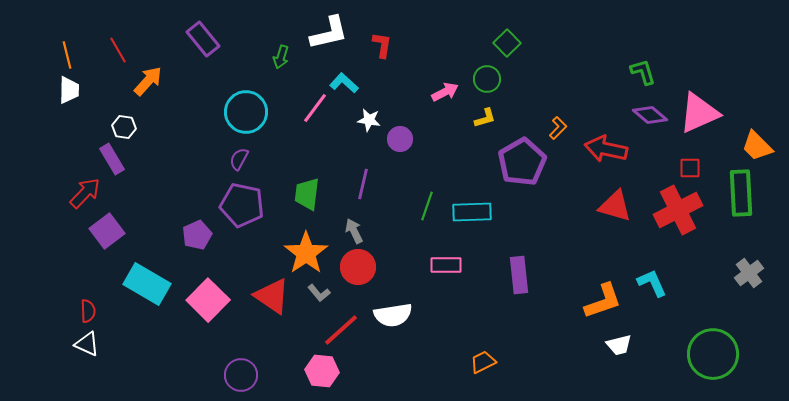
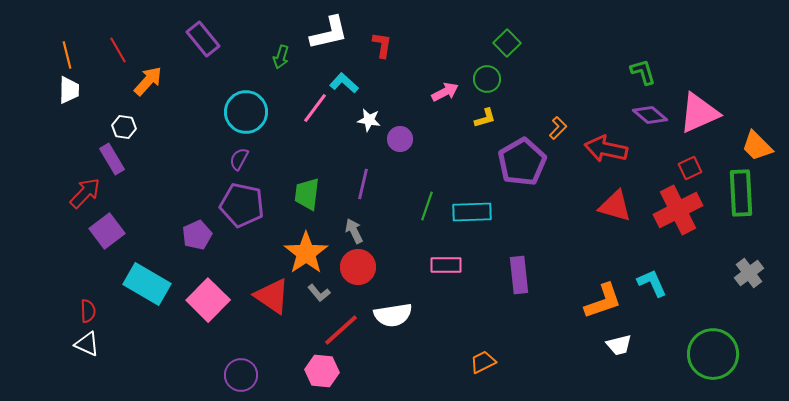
red square at (690, 168): rotated 25 degrees counterclockwise
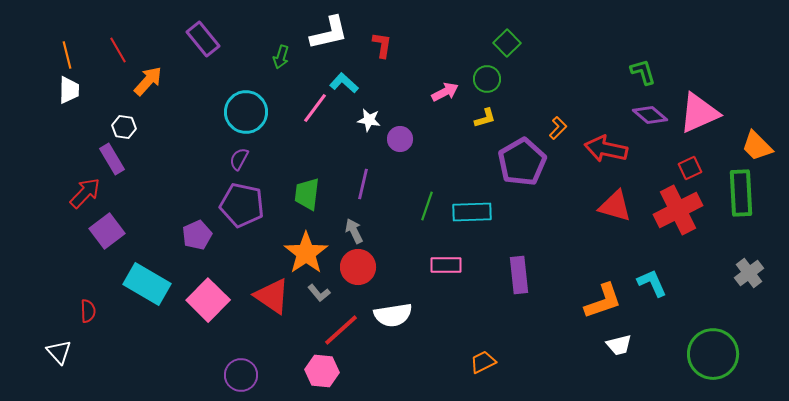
white triangle at (87, 344): moved 28 px left, 8 px down; rotated 24 degrees clockwise
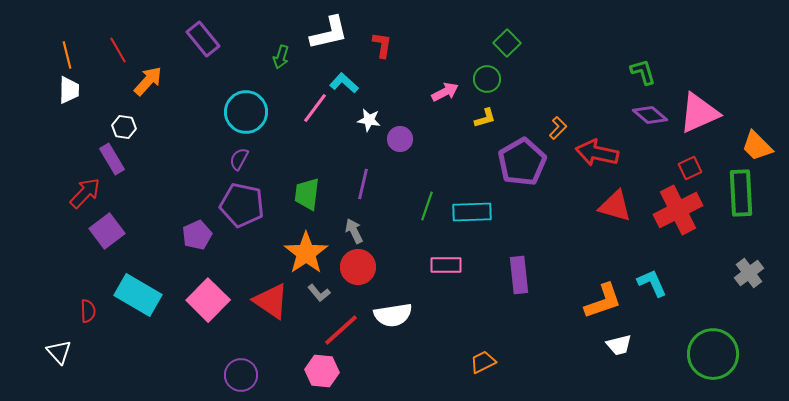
red arrow at (606, 149): moved 9 px left, 4 px down
cyan rectangle at (147, 284): moved 9 px left, 11 px down
red triangle at (272, 296): moved 1 px left, 5 px down
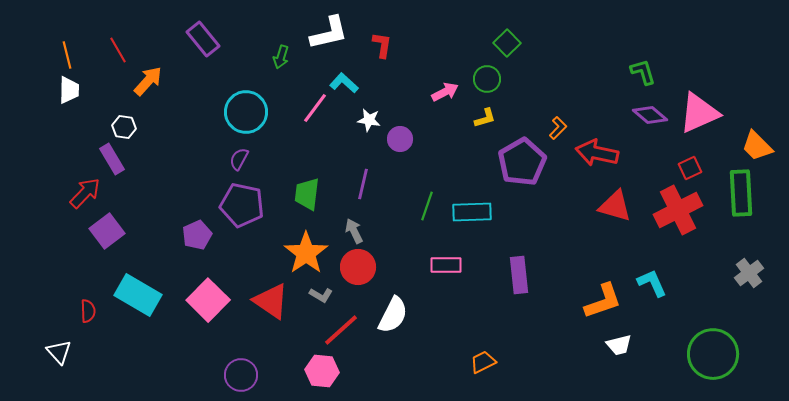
gray L-shape at (319, 293): moved 2 px right, 2 px down; rotated 20 degrees counterclockwise
white semicircle at (393, 315): rotated 54 degrees counterclockwise
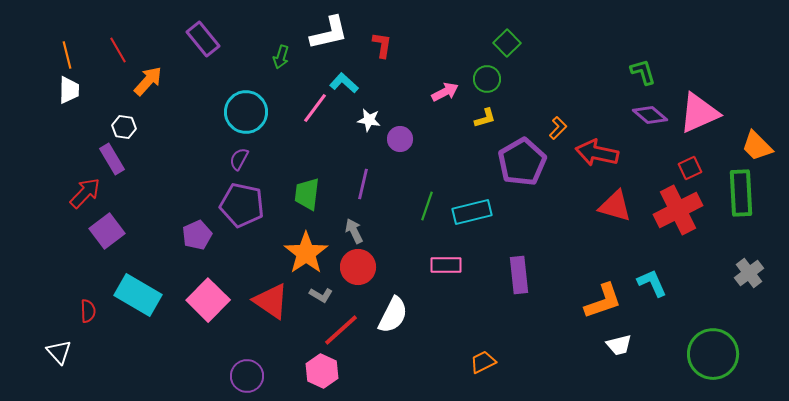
cyan rectangle at (472, 212): rotated 12 degrees counterclockwise
pink hexagon at (322, 371): rotated 20 degrees clockwise
purple circle at (241, 375): moved 6 px right, 1 px down
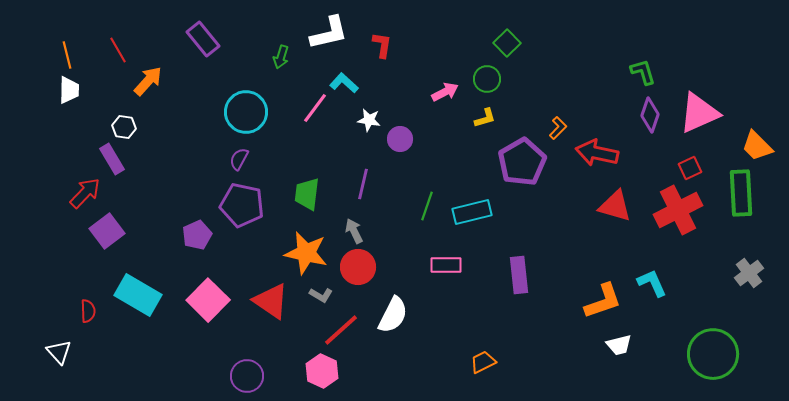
purple diamond at (650, 115): rotated 68 degrees clockwise
orange star at (306, 253): rotated 24 degrees counterclockwise
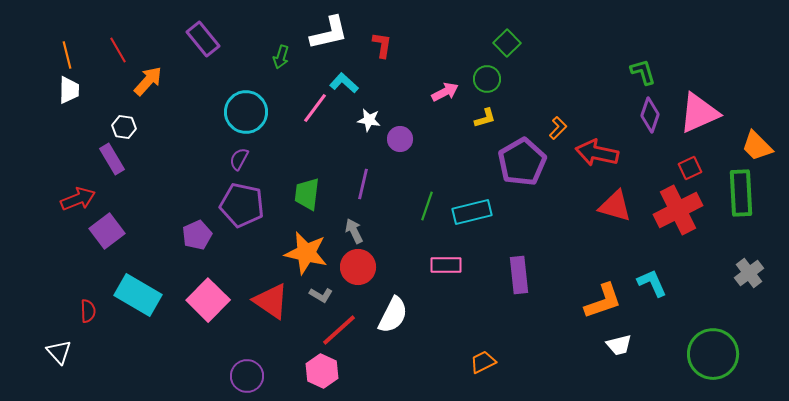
red arrow at (85, 193): moved 7 px left, 6 px down; rotated 24 degrees clockwise
red line at (341, 330): moved 2 px left
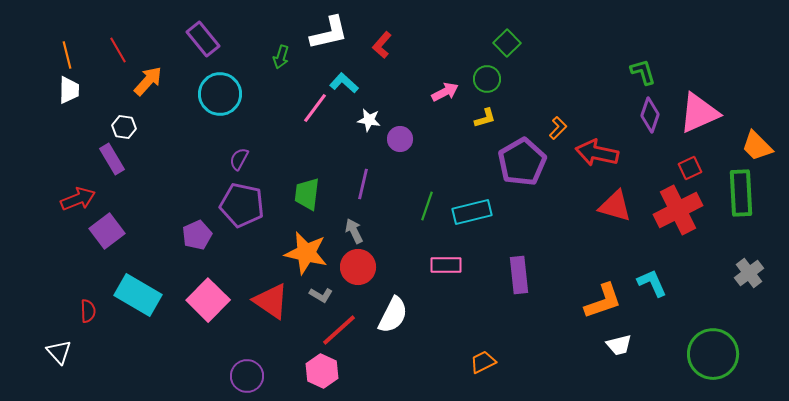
red L-shape at (382, 45): rotated 148 degrees counterclockwise
cyan circle at (246, 112): moved 26 px left, 18 px up
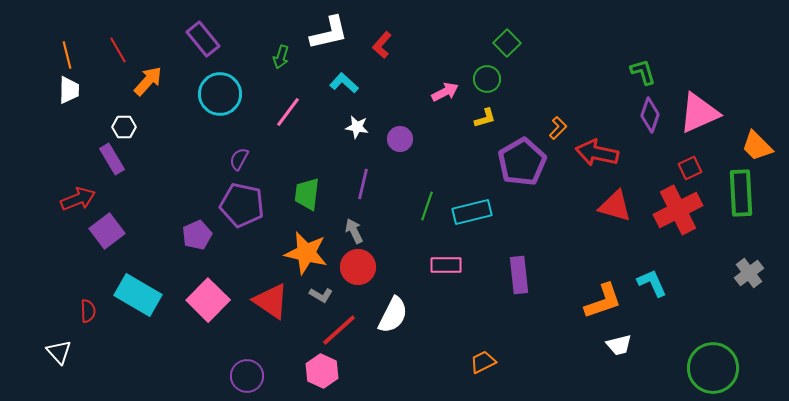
pink line at (315, 108): moved 27 px left, 4 px down
white star at (369, 120): moved 12 px left, 7 px down
white hexagon at (124, 127): rotated 10 degrees counterclockwise
green circle at (713, 354): moved 14 px down
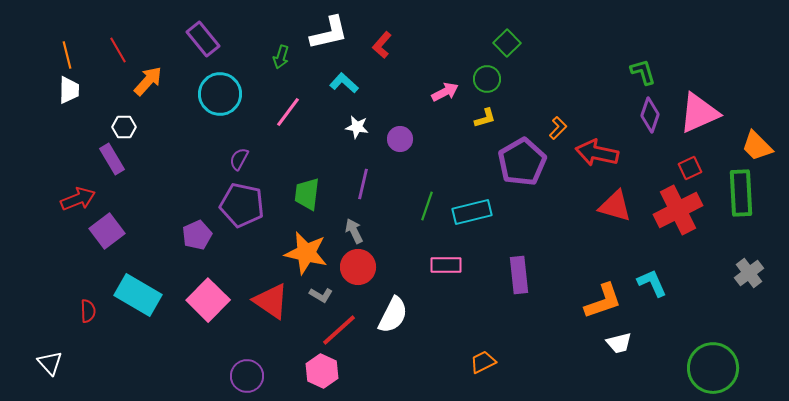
white trapezoid at (619, 345): moved 2 px up
white triangle at (59, 352): moved 9 px left, 11 px down
